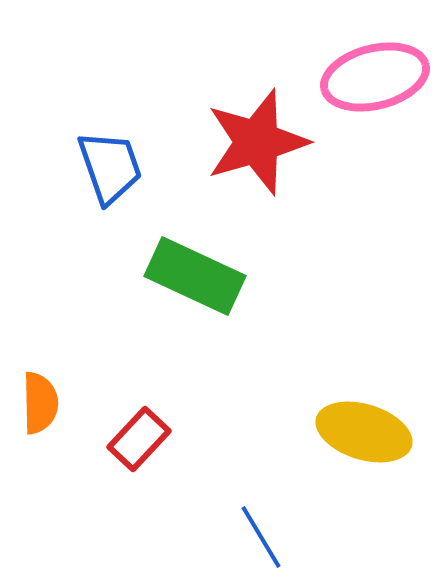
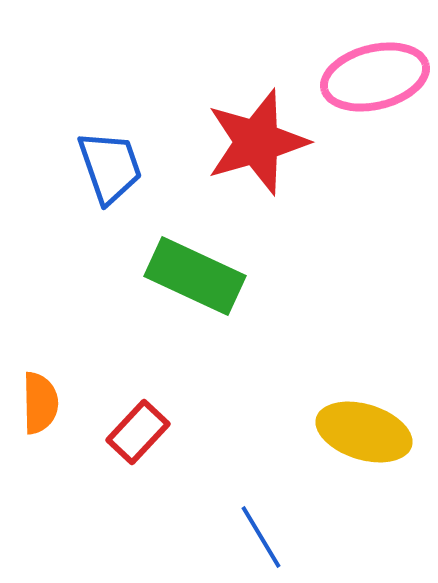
red rectangle: moved 1 px left, 7 px up
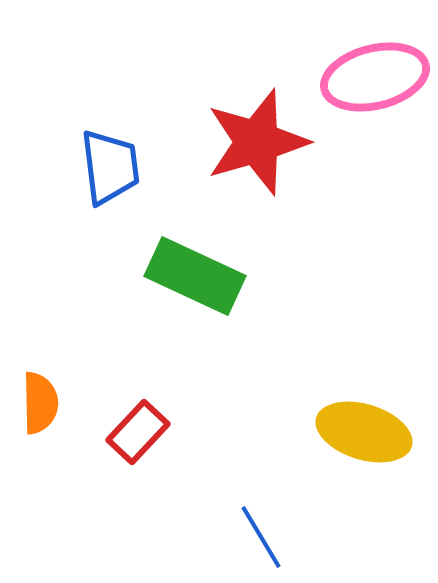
blue trapezoid: rotated 12 degrees clockwise
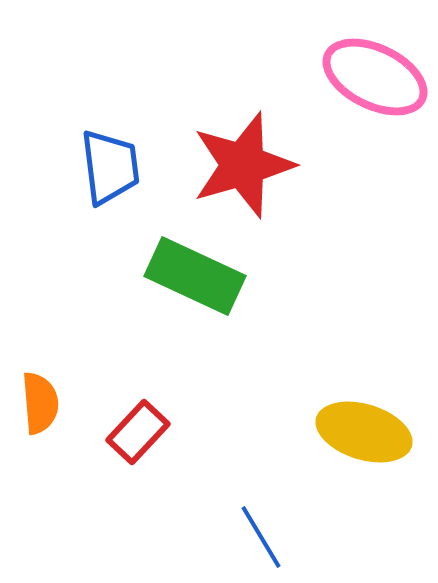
pink ellipse: rotated 40 degrees clockwise
red star: moved 14 px left, 23 px down
orange semicircle: rotated 4 degrees counterclockwise
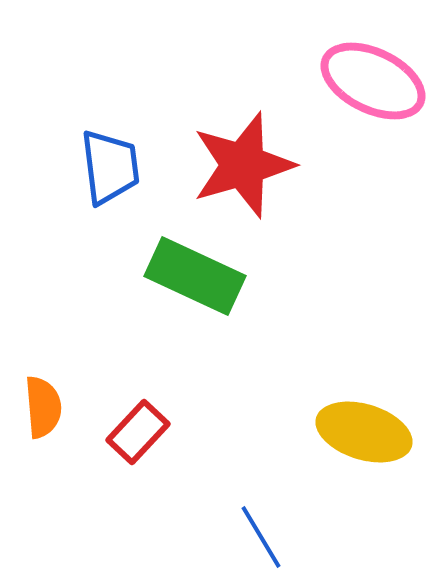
pink ellipse: moved 2 px left, 4 px down
orange semicircle: moved 3 px right, 4 px down
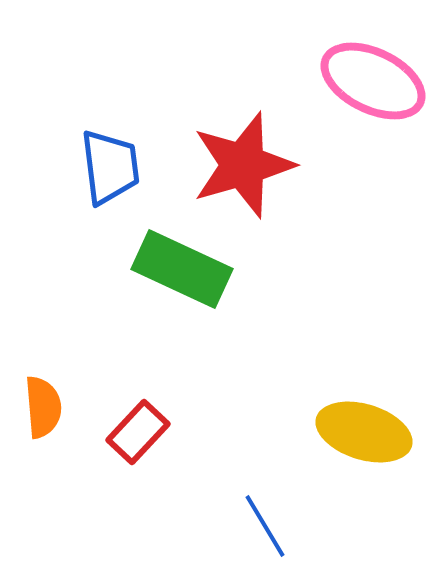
green rectangle: moved 13 px left, 7 px up
blue line: moved 4 px right, 11 px up
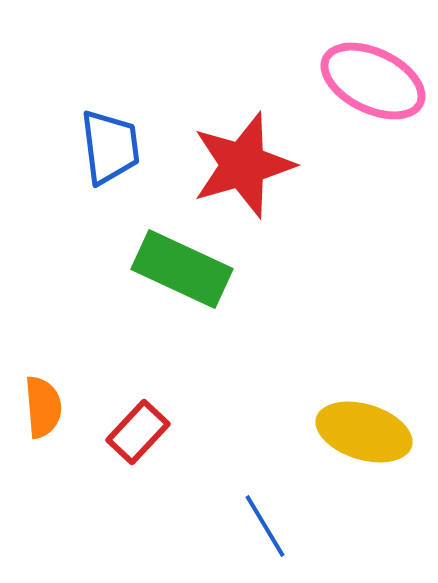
blue trapezoid: moved 20 px up
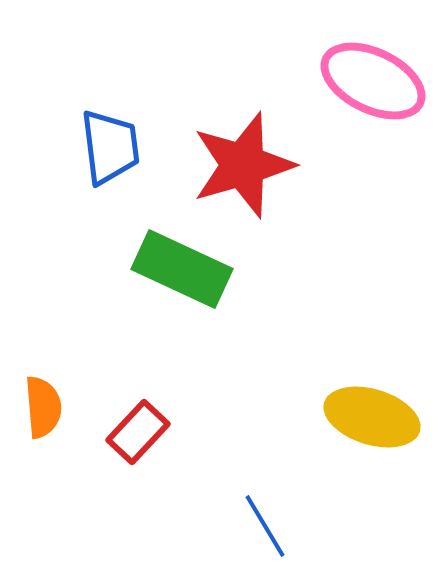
yellow ellipse: moved 8 px right, 15 px up
